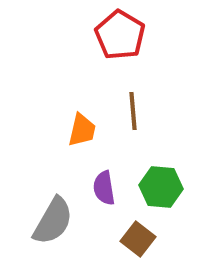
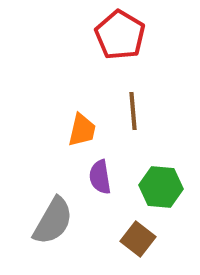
purple semicircle: moved 4 px left, 11 px up
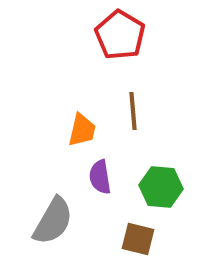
brown square: rotated 24 degrees counterclockwise
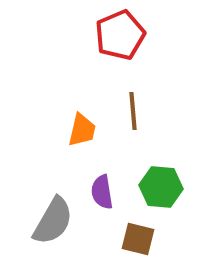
red pentagon: rotated 18 degrees clockwise
purple semicircle: moved 2 px right, 15 px down
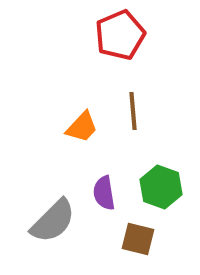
orange trapezoid: moved 3 px up; rotated 30 degrees clockwise
green hexagon: rotated 15 degrees clockwise
purple semicircle: moved 2 px right, 1 px down
gray semicircle: rotated 15 degrees clockwise
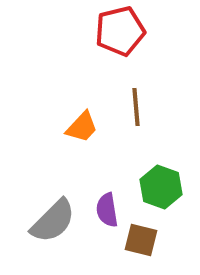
red pentagon: moved 4 px up; rotated 9 degrees clockwise
brown line: moved 3 px right, 4 px up
purple semicircle: moved 3 px right, 17 px down
brown square: moved 3 px right, 1 px down
